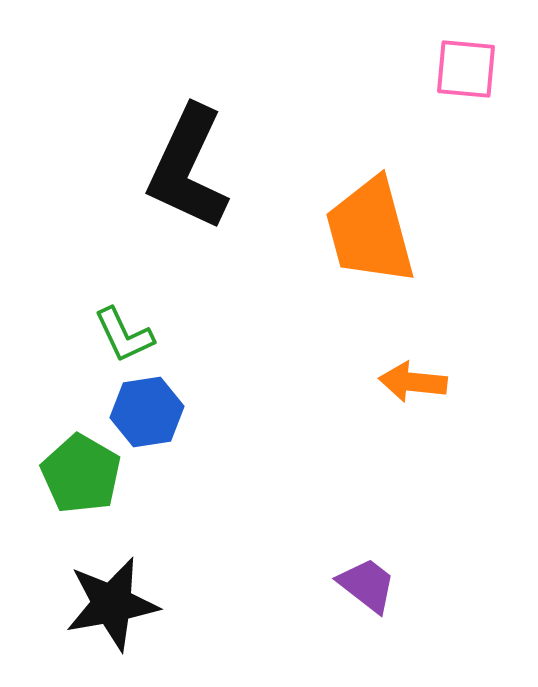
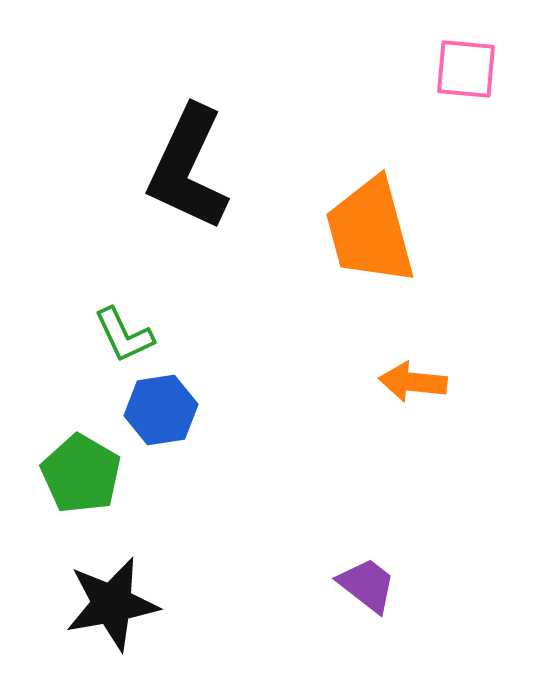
blue hexagon: moved 14 px right, 2 px up
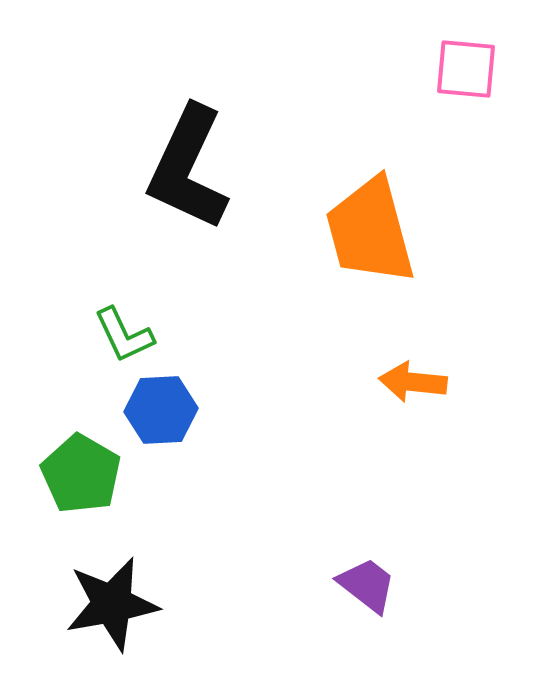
blue hexagon: rotated 6 degrees clockwise
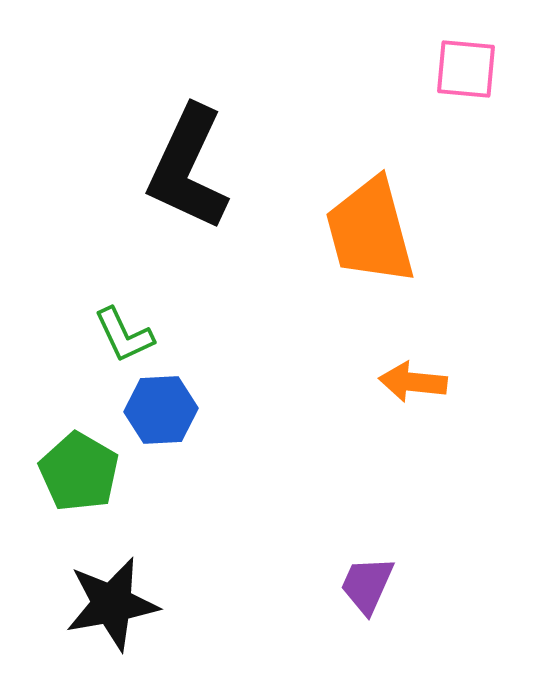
green pentagon: moved 2 px left, 2 px up
purple trapezoid: rotated 104 degrees counterclockwise
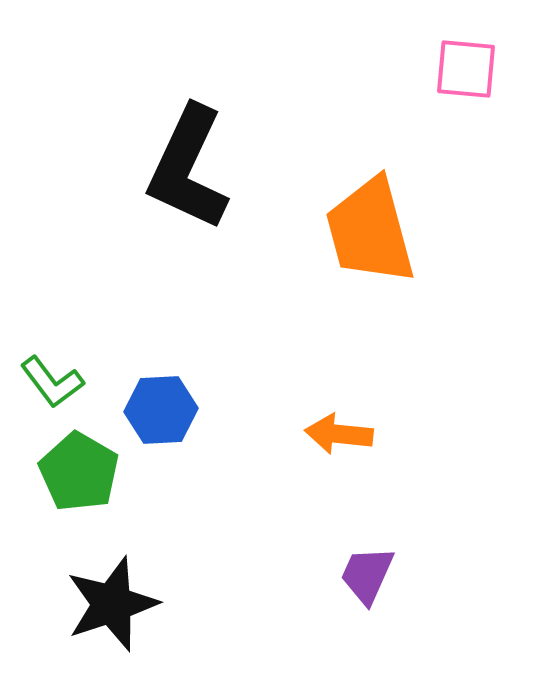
green L-shape: moved 72 px left, 47 px down; rotated 12 degrees counterclockwise
orange arrow: moved 74 px left, 52 px down
purple trapezoid: moved 10 px up
black star: rotated 8 degrees counterclockwise
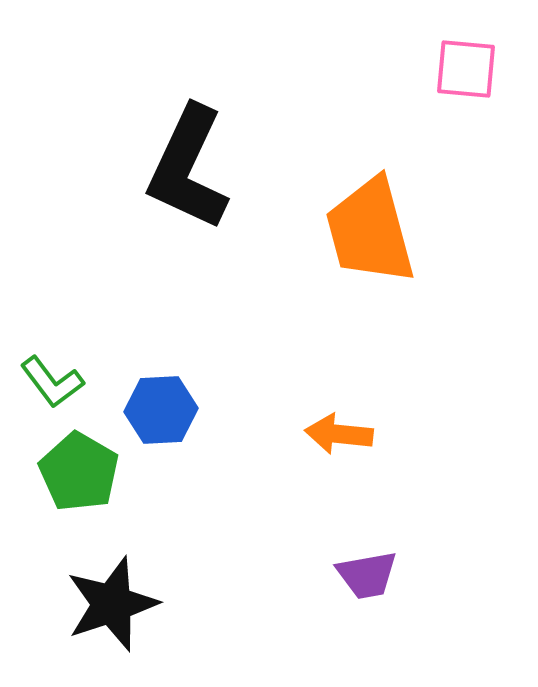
purple trapezoid: rotated 124 degrees counterclockwise
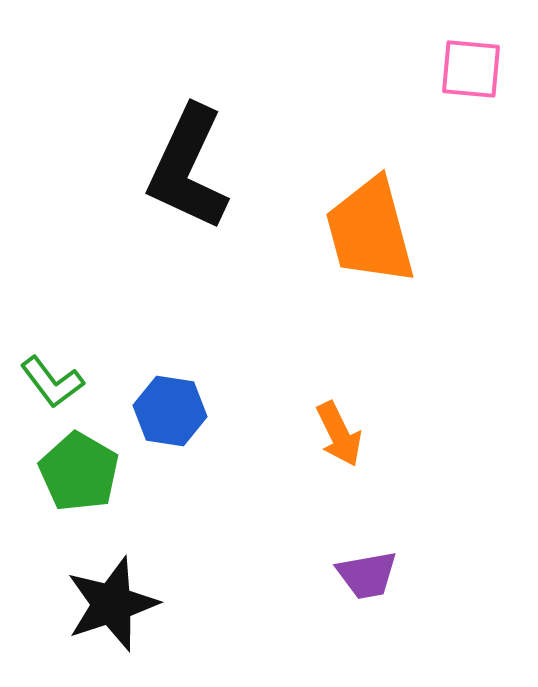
pink square: moved 5 px right
blue hexagon: moved 9 px right, 1 px down; rotated 12 degrees clockwise
orange arrow: rotated 122 degrees counterclockwise
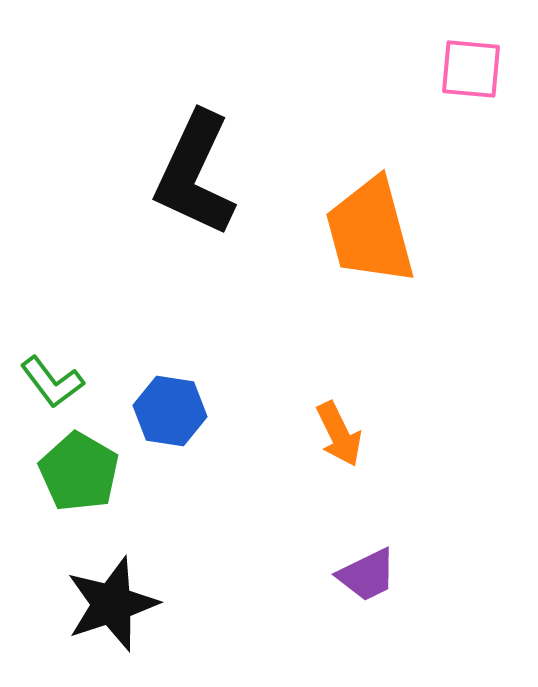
black L-shape: moved 7 px right, 6 px down
purple trapezoid: rotated 16 degrees counterclockwise
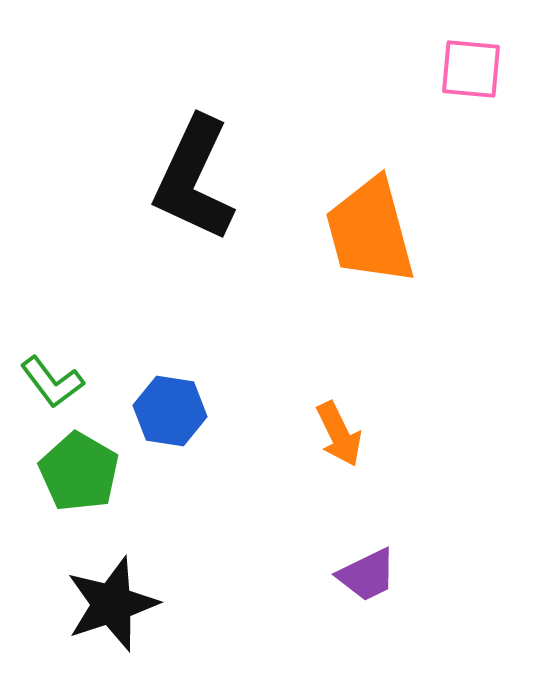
black L-shape: moved 1 px left, 5 px down
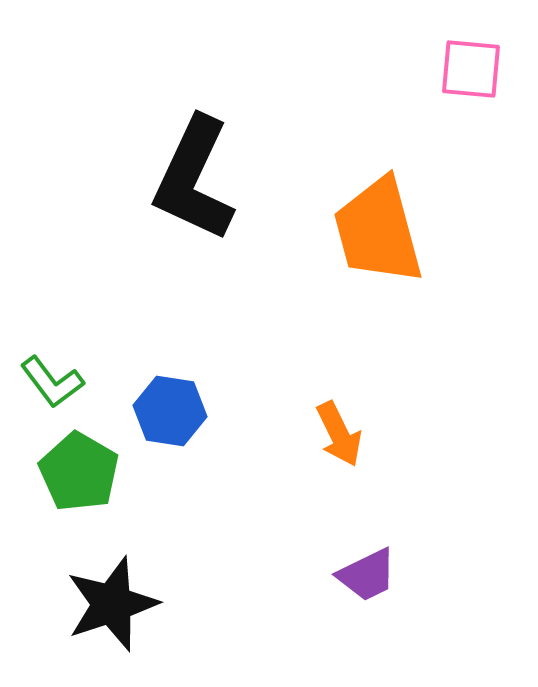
orange trapezoid: moved 8 px right
